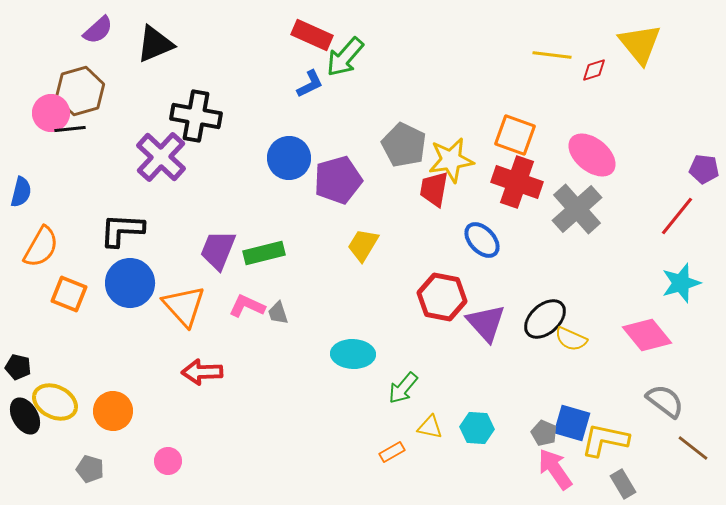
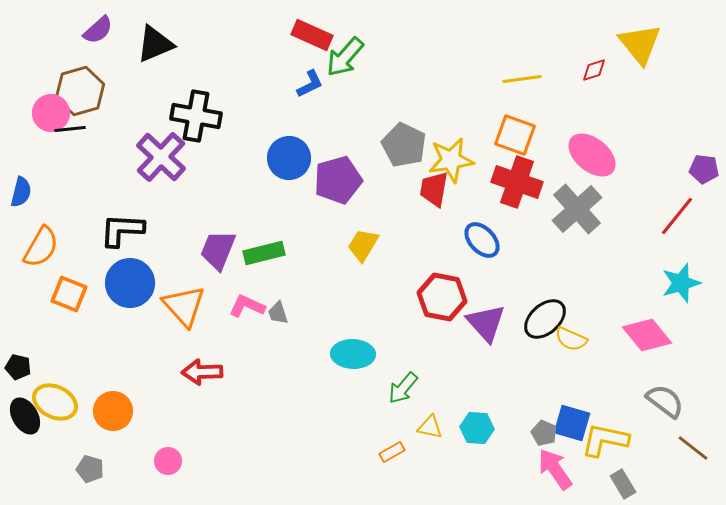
yellow line at (552, 55): moved 30 px left, 24 px down; rotated 15 degrees counterclockwise
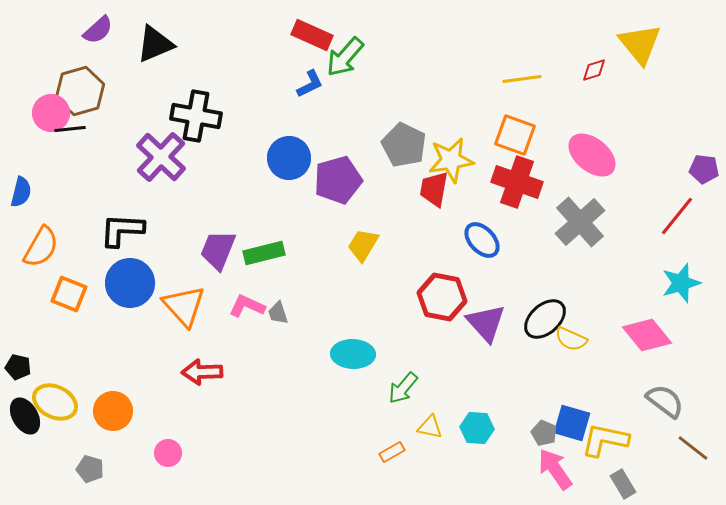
gray cross at (577, 209): moved 3 px right, 13 px down
pink circle at (168, 461): moved 8 px up
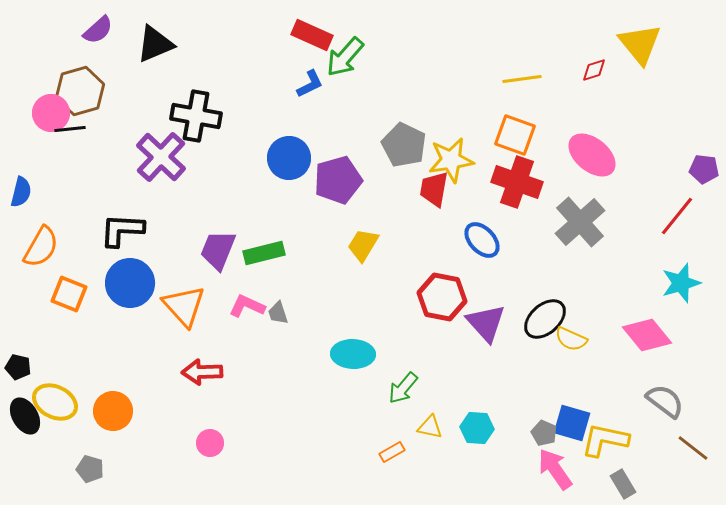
pink circle at (168, 453): moved 42 px right, 10 px up
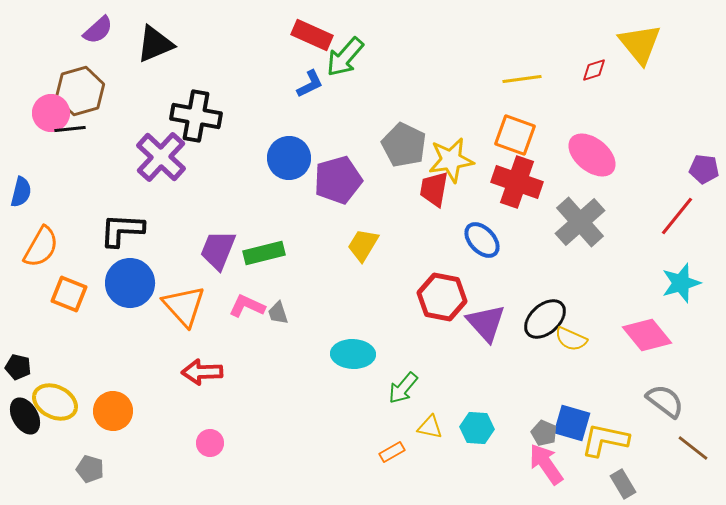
pink arrow at (555, 469): moved 9 px left, 5 px up
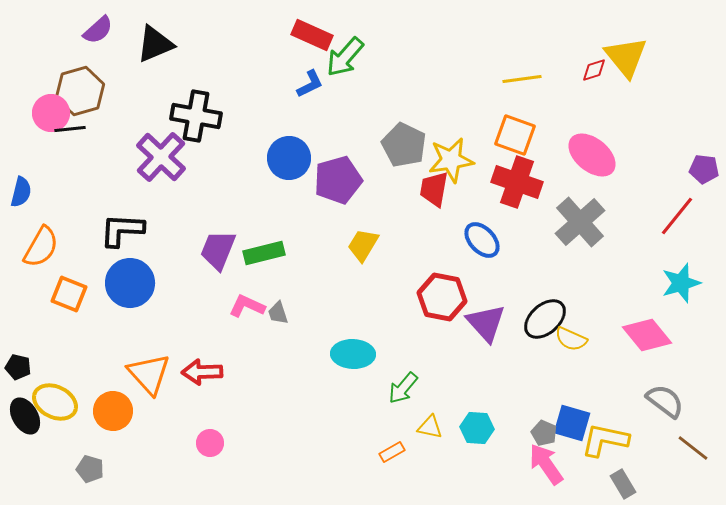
yellow triangle at (640, 44): moved 14 px left, 13 px down
orange triangle at (184, 306): moved 35 px left, 68 px down
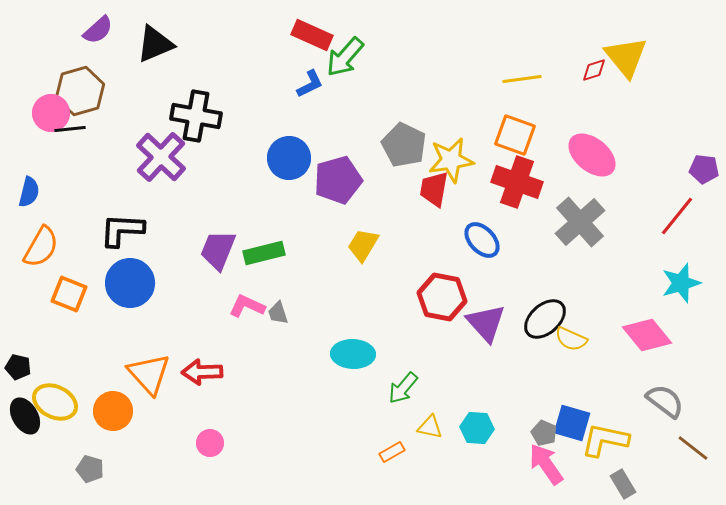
blue semicircle at (21, 192): moved 8 px right
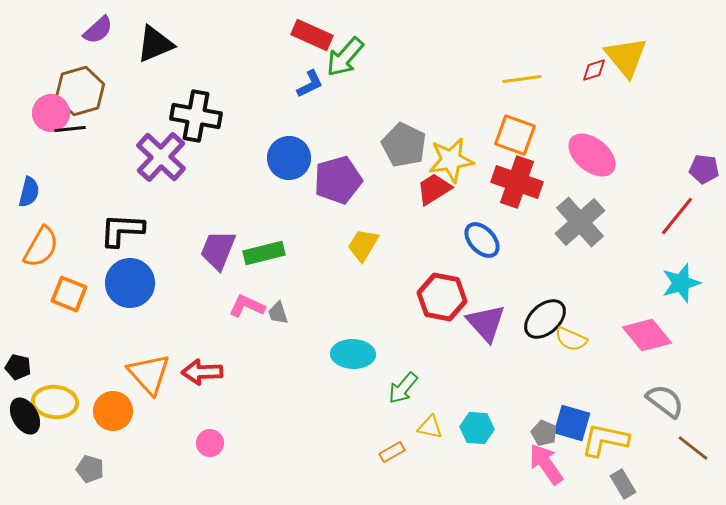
red trapezoid at (434, 189): rotated 48 degrees clockwise
yellow ellipse at (55, 402): rotated 21 degrees counterclockwise
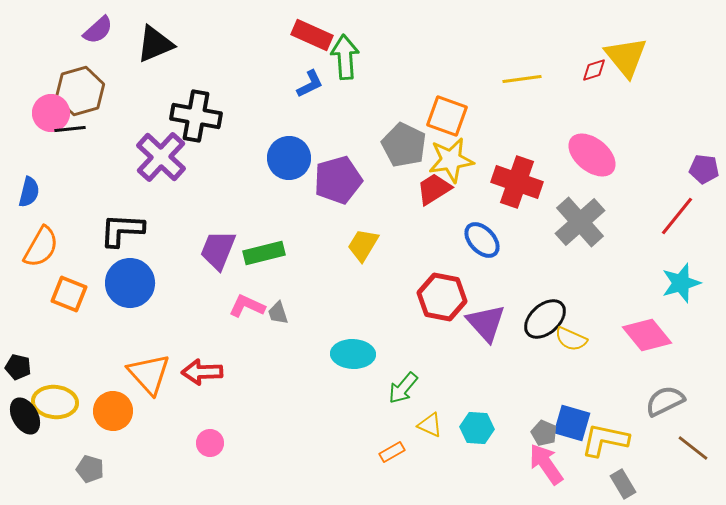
green arrow at (345, 57): rotated 135 degrees clockwise
orange square at (515, 135): moved 68 px left, 19 px up
gray semicircle at (665, 401): rotated 63 degrees counterclockwise
yellow triangle at (430, 427): moved 2 px up; rotated 12 degrees clockwise
